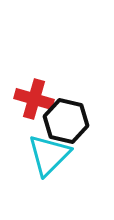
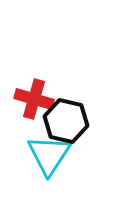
cyan triangle: rotated 12 degrees counterclockwise
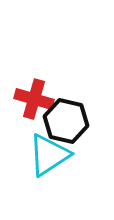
cyan triangle: rotated 24 degrees clockwise
